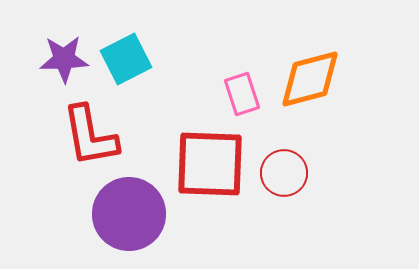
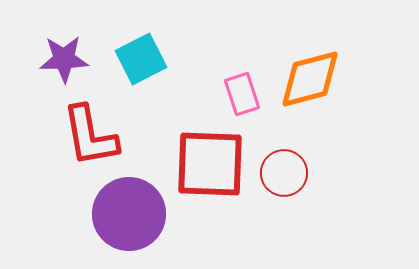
cyan square: moved 15 px right
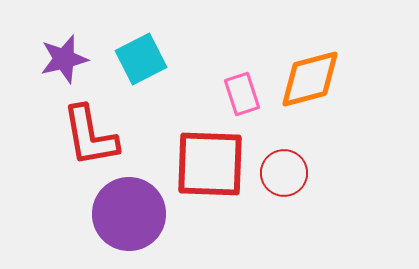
purple star: rotated 12 degrees counterclockwise
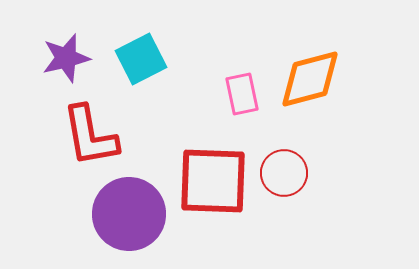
purple star: moved 2 px right, 1 px up
pink rectangle: rotated 6 degrees clockwise
red square: moved 3 px right, 17 px down
